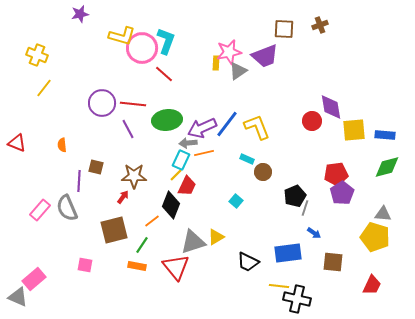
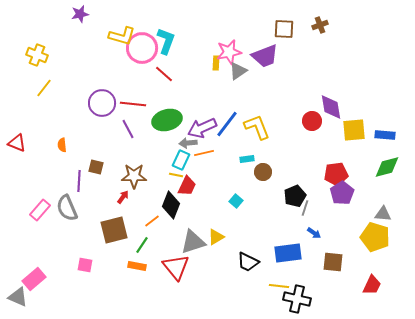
green ellipse at (167, 120): rotated 8 degrees counterclockwise
cyan rectangle at (247, 159): rotated 32 degrees counterclockwise
yellow line at (176, 175): rotated 56 degrees clockwise
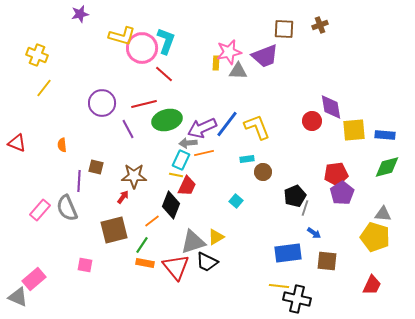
gray triangle at (238, 71): rotated 36 degrees clockwise
red line at (133, 104): moved 11 px right; rotated 20 degrees counterclockwise
black trapezoid at (248, 262): moved 41 px left
brown square at (333, 262): moved 6 px left, 1 px up
orange rectangle at (137, 266): moved 8 px right, 3 px up
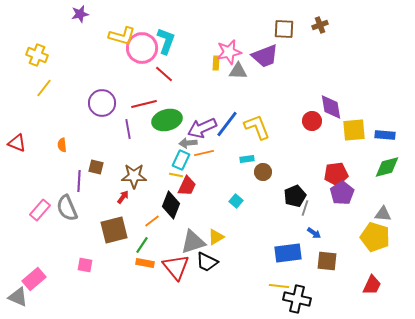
purple line at (128, 129): rotated 18 degrees clockwise
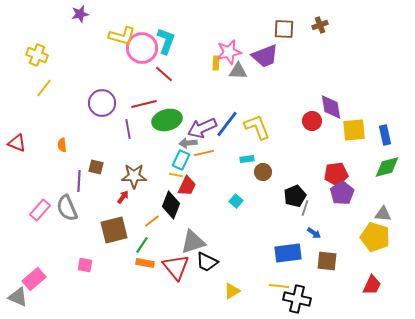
blue rectangle at (385, 135): rotated 72 degrees clockwise
yellow triangle at (216, 237): moved 16 px right, 54 px down
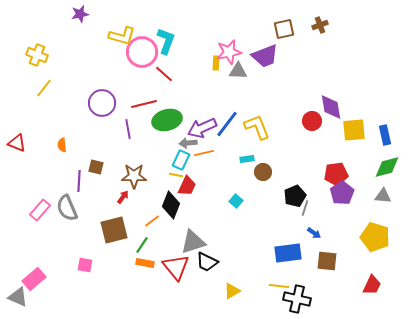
brown square at (284, 29): rotated 15 degrees counterclockwise
pink circle at (142, 48): moved 4 px down
gray triangle at (383, 214): moved 18 px up
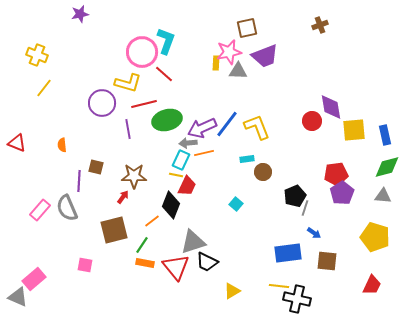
brown square at (284, 29): moved 37 px left, 1 px up
yellow L-shape at (122, 36): moved 6 px right, 47 px down
cyan square at (236, 201): moved 3 px down
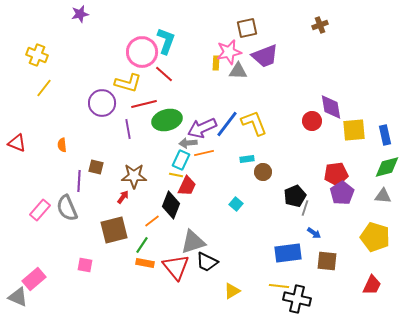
yellow L-shape at (257, 127): moved 3 px left, 4 px up
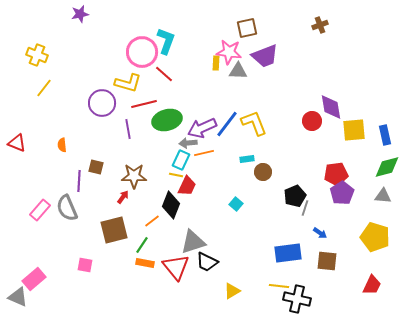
pink star at (229, 52): rotated 20 degrees clockwise
blue arrow at (314, 233): moved 6 px right
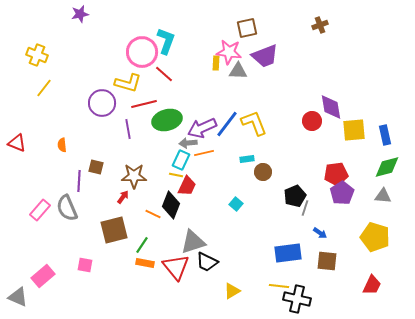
orange line at (152, 221): moved 1 px right, 7 px up; rotated 63 degrees clockwise
pink rectangle at (34, 279): moved 9 px right, 3 px up
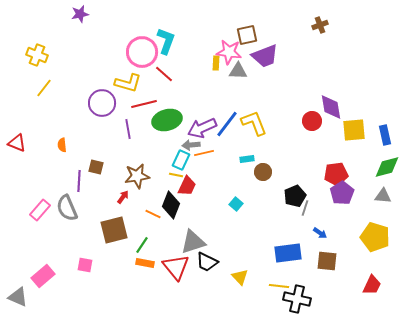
brown square at (247, 28): moved 7 px down
gray arrow at (188, 143): moved 3 px right, 2 px down
brown star at (134, 176): moved 3 px right; rotated 10 degrees counterclockwise
yellow triangle at (232, 291): moved 8 px right, 14 px up; rotated 42 degrees counterclockwise
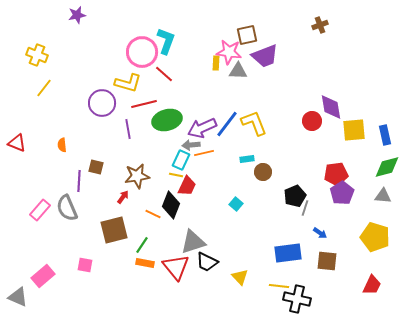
purple star at (80, 14): moved 3 px left, 1 px down
